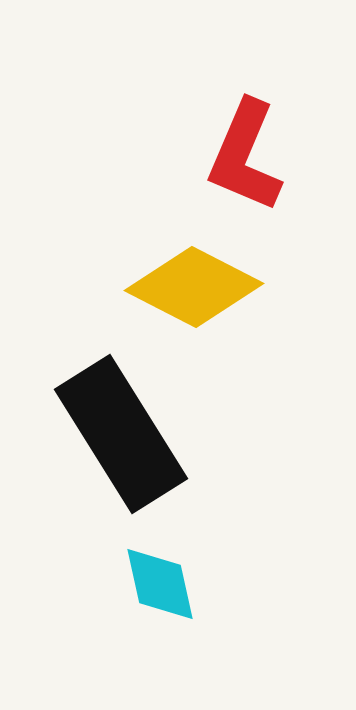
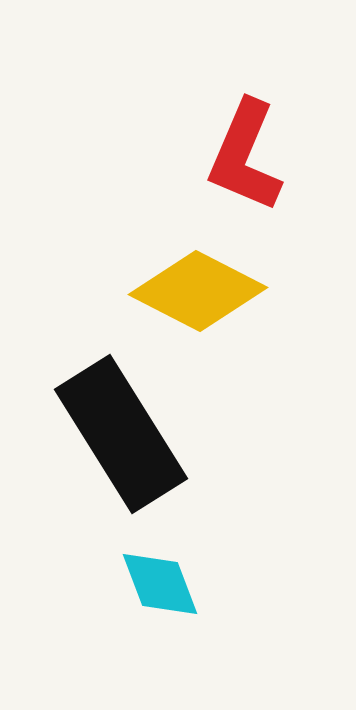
yellow diamond: moved 4 px right, 4 px down
cyan diamond: rotated 8 degrees counterclockwise
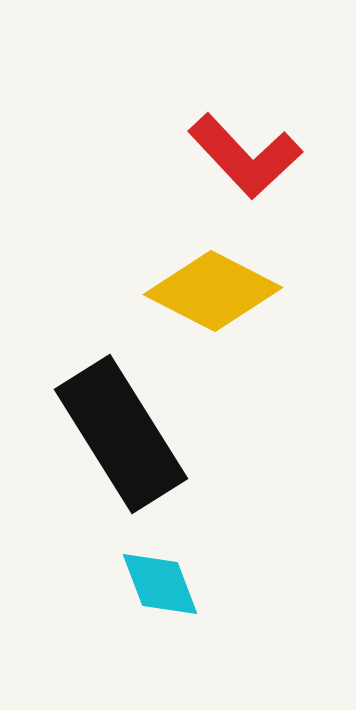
red L-shape: rotated 66 degrees counterclockwise
yellow diamond: moved 15 px right
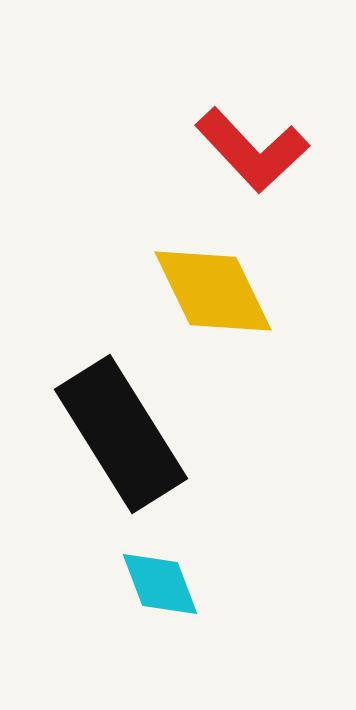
red L-shape: moved 7 px right, 6 px up
yellow diamond: rotated 37 degrees clockwise
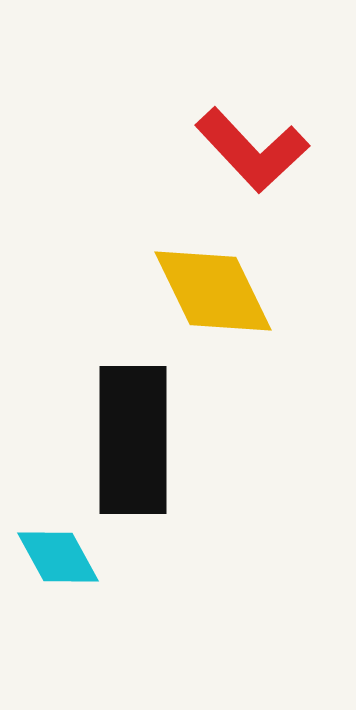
black rectangle: moved 12 px right, 6 px down; rotated 32 degrees clockwise
cyan diamond: moved 102 px left, 27 px up; rotated 8 degrees counterclockwise
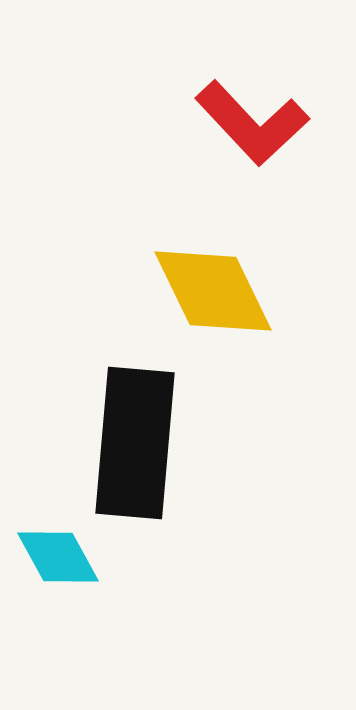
red L-shape: moved 27 px up
black rectangle: moved 2 px right, 3 px down; rotated 5 degrees clockwise
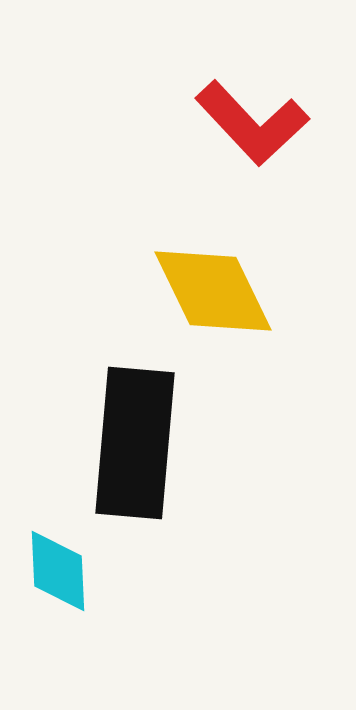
cyan diamond: moved 14 px down; rotated 26 degrees clockwise
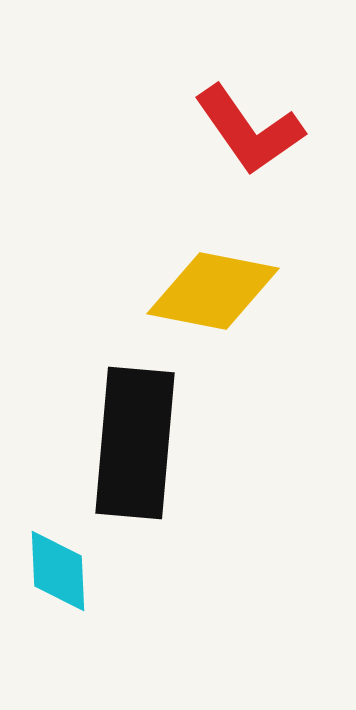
red L-shape: moved 3 px left, 7 px down; rotated 8 degrees clockwise
yellow diamond: rotated 53 degrees counterclockwise
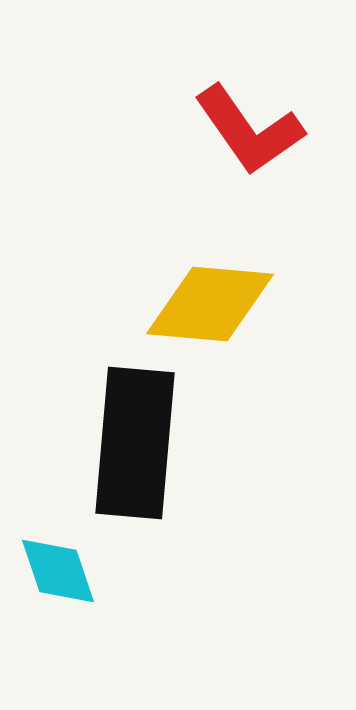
yellow diamond: moved 3 px left, 13 px down; rotated 6 degrees counterclockwise
cyan diamond: rotated 16 degrees counterclockwise
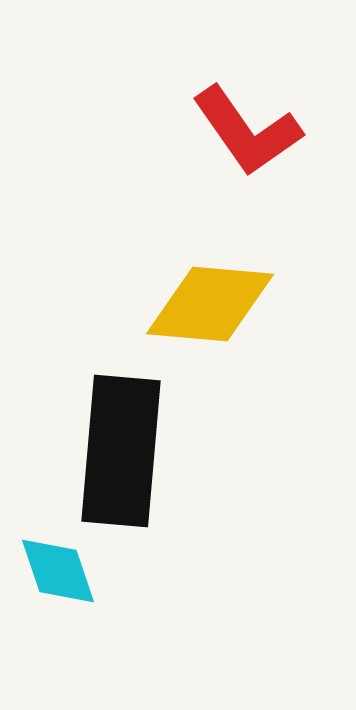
red L-shape: moved 2 px left, 1 px down
black rectangle: moved 14 px left, 8 px down
